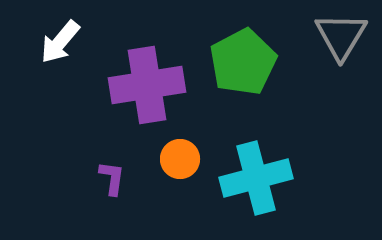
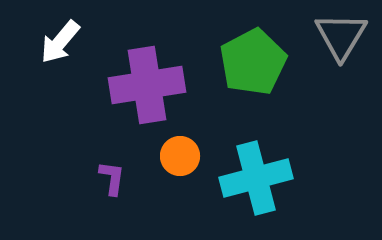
green pentagon: moved 10 px right
orange circle: moved 3 px up
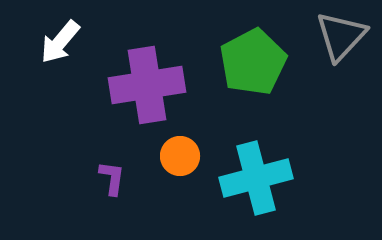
gray triangle: rotated 12 degrees clockwise
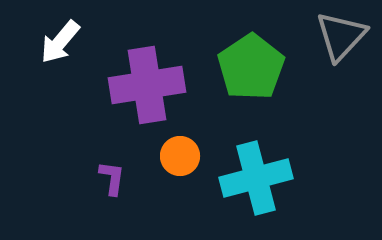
green pentagon: moved 2 px left, 5 px down; rotated 6 degrees counterclockwise
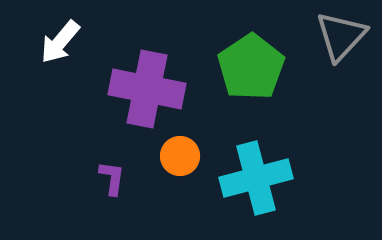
purple cross: moved 4 px down; rotated 20 degrees clockwise
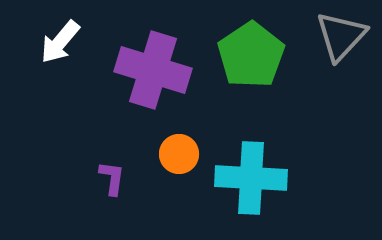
green pentagon: moved 12 px up
purple cross: moved 6 px right, 19 px up; rotated 6 degrees clockwise
orange circle: moved 1 px left, 2 px up
cyan cross: moved 5 px left; rotated 18 degrees clockwise
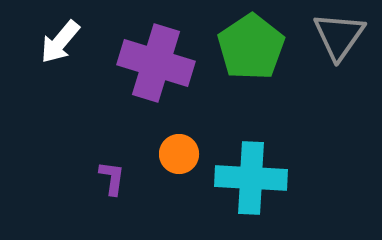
gray triangle: moved 2 px left; rotated 8 degrees counterclockwise
green pentagon: moved 8 px up
purple cross: moved 3 px right, 7 px up
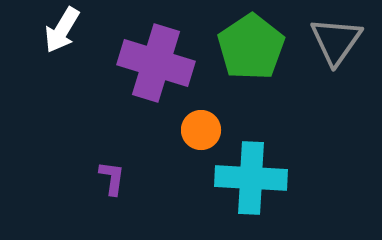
gray triangle: moved 3 px left, 5 px down
white arrow: moved 2 px right, 12 px up; rotated 9 degrees counterclockwise
orange circle: moved 22 px right, 24 px up
